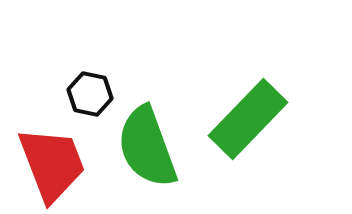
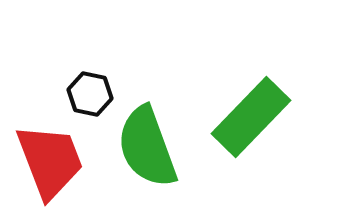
green rectangle: moved 3 px right, 2 px up
red trapezoid: moved 2 px left, 3 px up
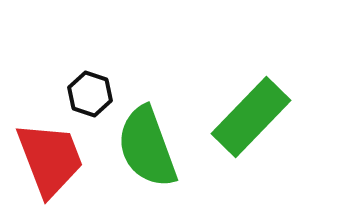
black hexagon: rotated 6 degrees clockwise
red trapezoid: moved 2 px up
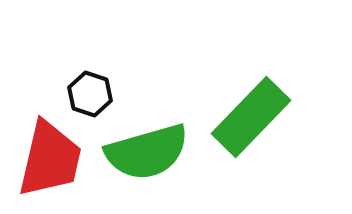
green semicircle: moved 5 px down; rotated 86 degrees counterclockwise
red trapezoid: rotated 34 degrees clockwise
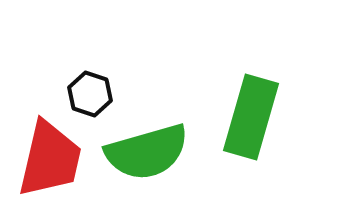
green rectangle: rotated 28 degrees counterclockwise
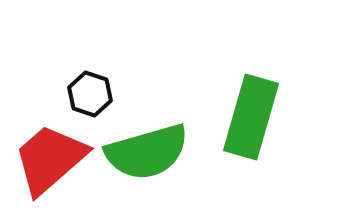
red trapezoid: rotated 144 degrees counterclockwise
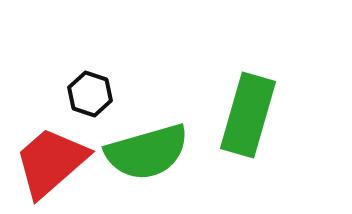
green rectangle: moved 3 px left, 2 px up
red trapezoid: moved 1 px right, 3 px down
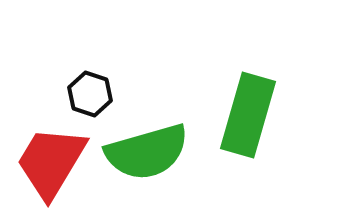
red trapezoid: rotated 18 degrees counterclockwise
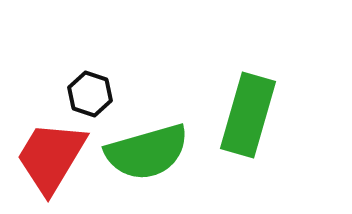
red trapezoid: moved 5 px up
